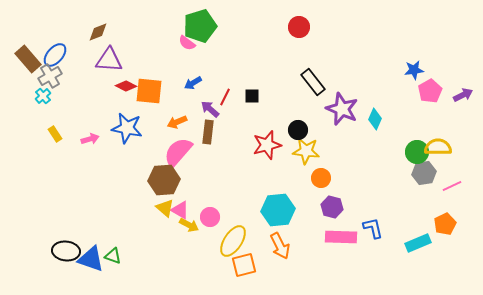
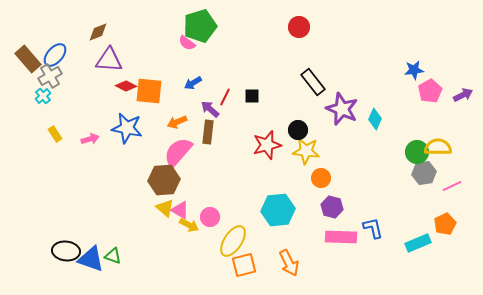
orange arrow at (280, 246): moved 9 px right, 17 px down
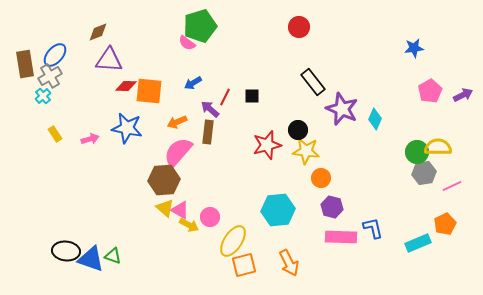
brown rectangle at (28, 59): moved 3 px left, 5 px down; rotated 32 degrees clockwise
blue star at (414, 70): moved 22 px up
red diamond at (126, 86): rotated 25 degrees counterclockwise
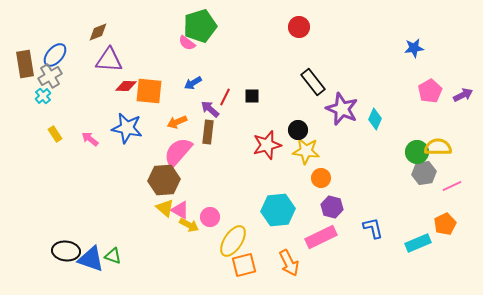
pink arrow at (90, 139): rotated 126 degrees counterclockwise
pink rectangle at (341, 237): moved 20 px left; rotated 28 degrees counterclockwise
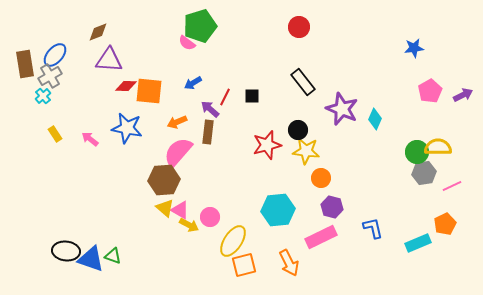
black rectangle at (313, 82): moved 10 px left
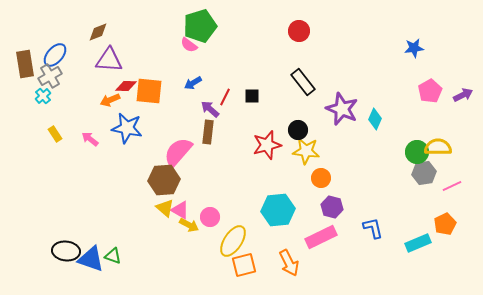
red circle at (299, 27): moved 4 px down
pink semicircle at (187, 43): moved 2 px right, 2 px down
orange arrow at (177, 122): moved 67 px left, 22 px up
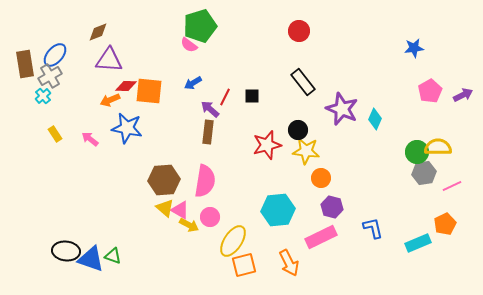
pink semicircle at (178, 152): moved 27 px right, 29 px down; rotated 148 degrees clockwise
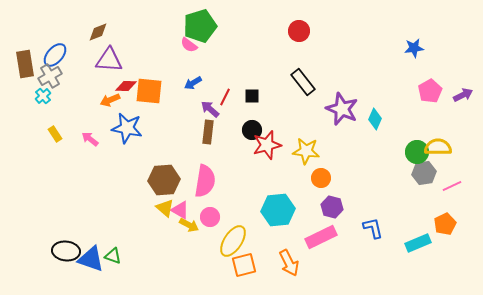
black circle at (298, 130): moved 46 px left
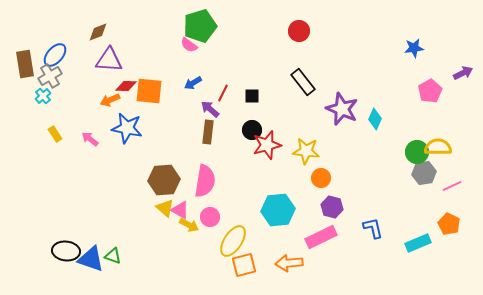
purple arrow at (463, 95): moved 22 px up
red line at (225, 97): moved 2 px left, 4 px up
orange pentagon at (445, 224): moved 4 px right; rotated 20 degrees counterclockwise
orange arrow at (289, 263): rotated 112 degrees clockwise
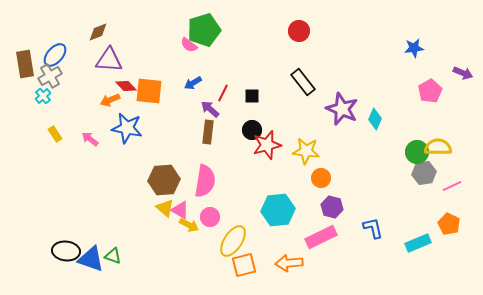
green pentagon at (200, 26): moved 4 px right, 4 px down
purple arrow at (463, 73): rotated 48 degrees clockwise
red diamond at (126, 86): rotated 45 degrees clockwise
